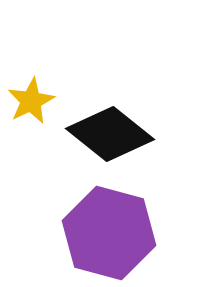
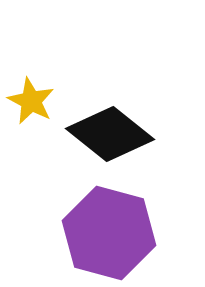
yellow star: rotated 18 degrees counterclockwise
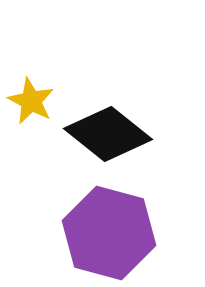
black diamond: moved 2 px left
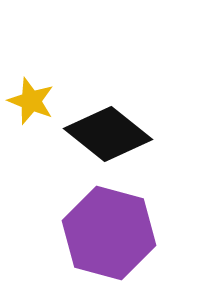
yellow star: rotated 6 degrees counterclockwise
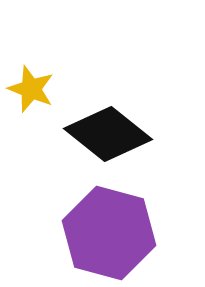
yellow star: moved 12 px up
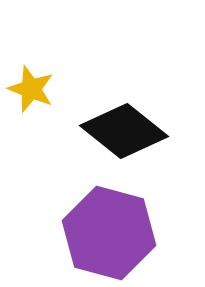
black diamond: moved 16 px right, 3 px up
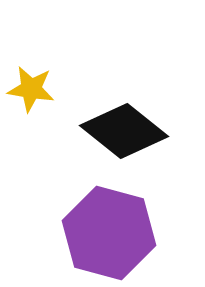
yellow star: rotated 12 degrees counterclockwise
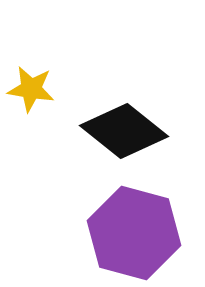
purple hexagon: moved 25 px right
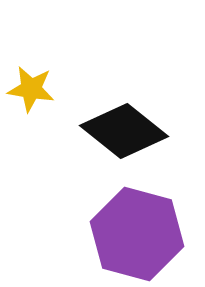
purple hexagon: moved 3 px right, 1 px down
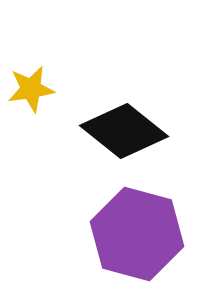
yellow star: rotated 18 degrees counterclockwise
